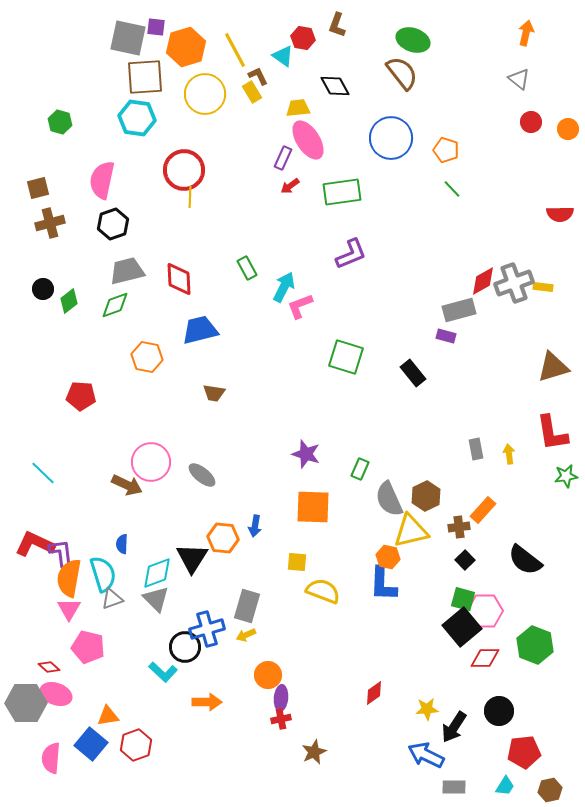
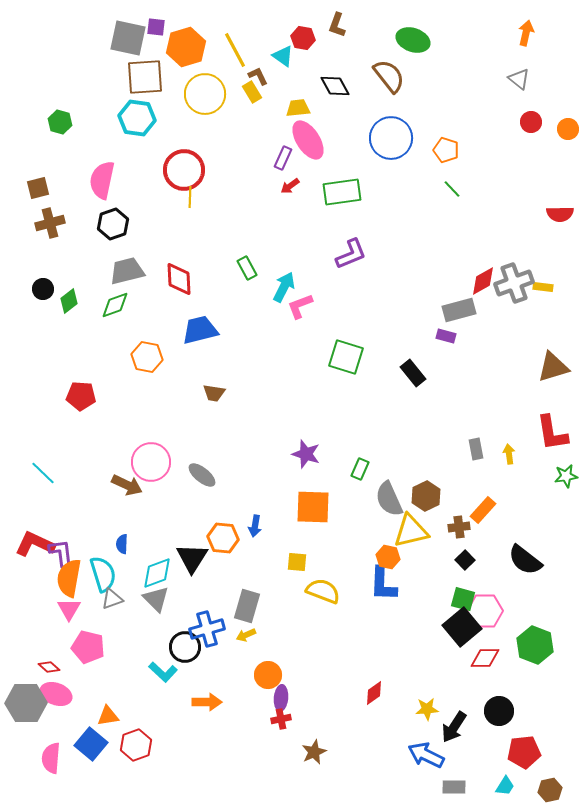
brown semicircle at (402, 73): moved 13 px left, 3 px down
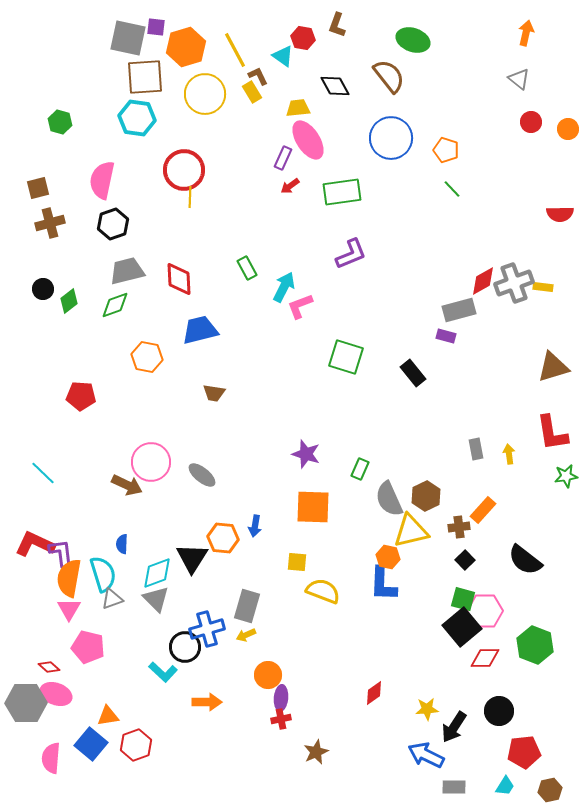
brown star at (314, 752): moved 2 px right
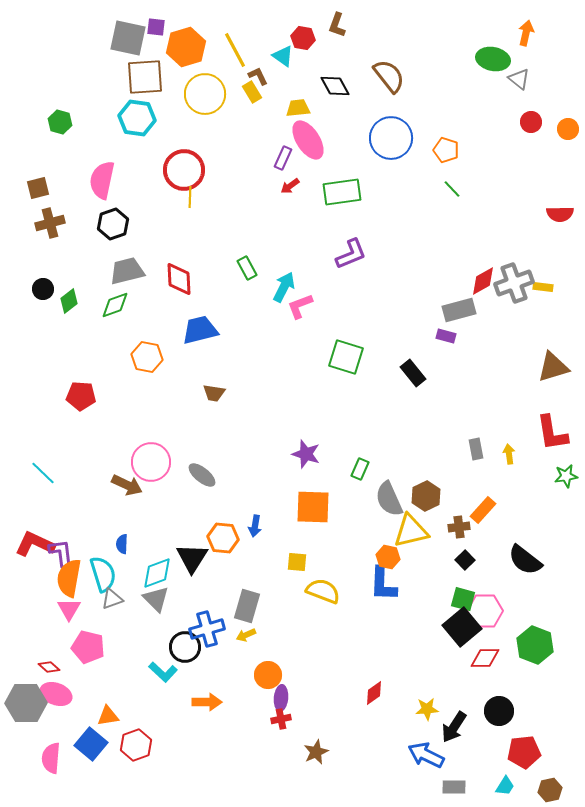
green ellipse at (413, 40): moved 80 px right, 19 px down; rotated 8 degrees counterclockwise
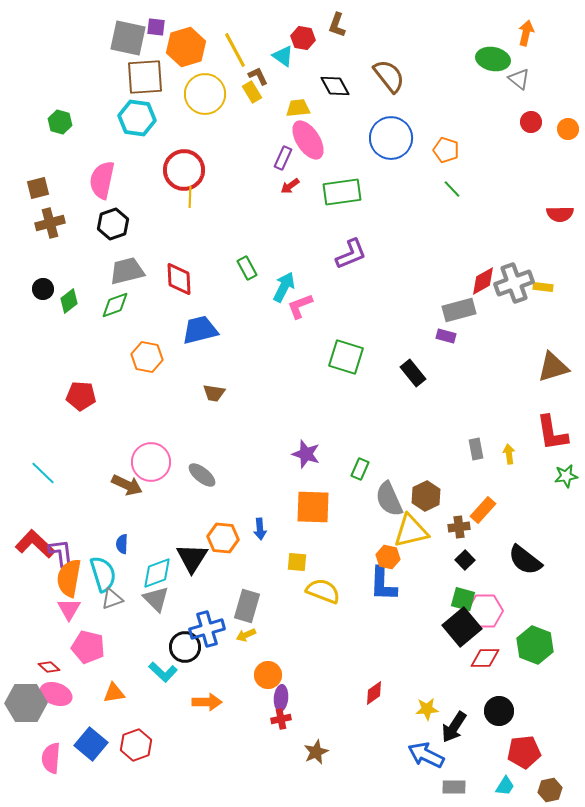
blue arrow at (255, 526): moved 5 px right, 3 px down; rotated 15 degrees counterclockwise
red L-shape at (35, 544): rotated 18 degrees clockwise
orange triangle at (108, 716): moved 6 px right, 23 px up
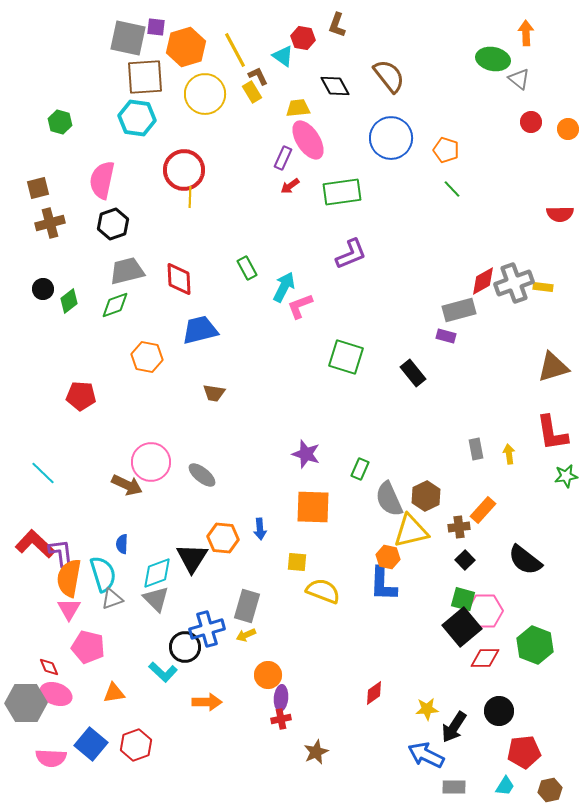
orange arrow at (526, 33): rotated 15 degrees counterclockwise
red diamond at (49, 667): rotated 25 degrees clockwise
pink semicircle at (51, 758): rotated 92 degrees counterclockwise
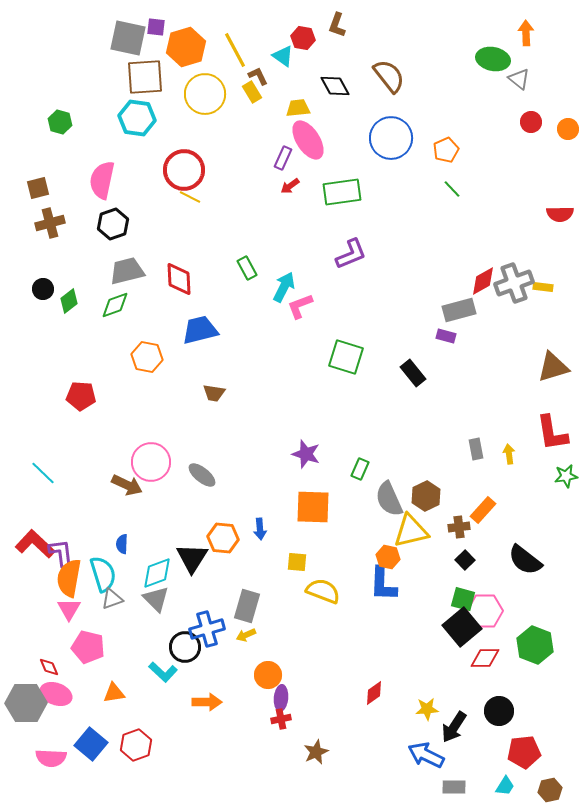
orange pentagon at (446, 150): rotated 30 degrees clockwise
yellow line at (190, 197): rotated 65 degrees counterclockwise
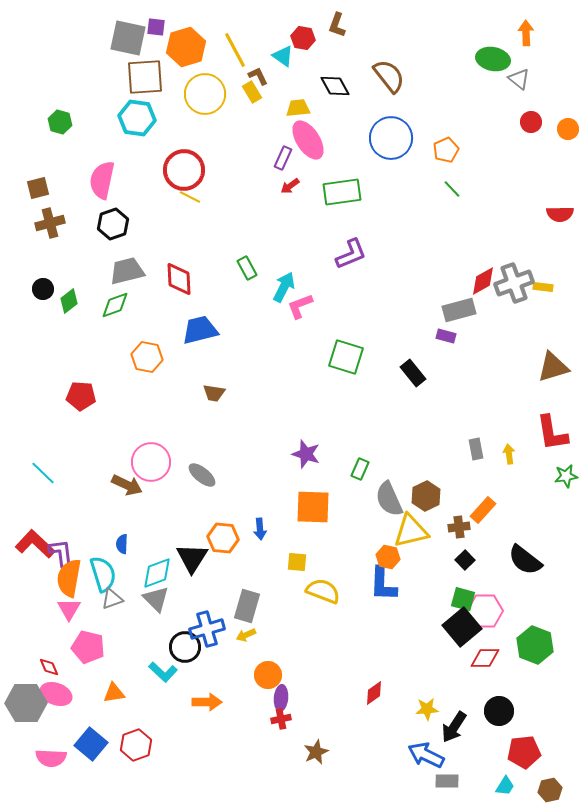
gray rectangle at (454, 787): moved 7 px left, 6 px up
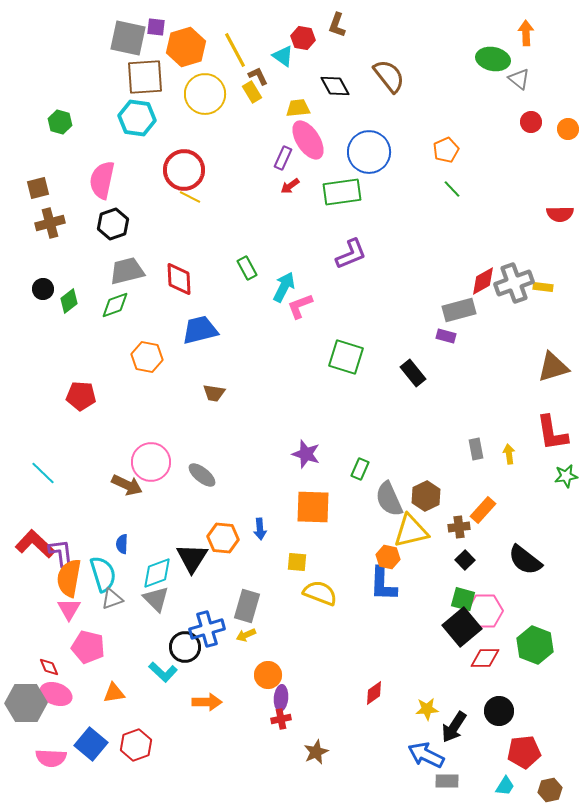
blue circle at (391, 138): moved 22 px left, 14 px down
yellow semicircle at (323, 591): moved 3 px left, 2 px down
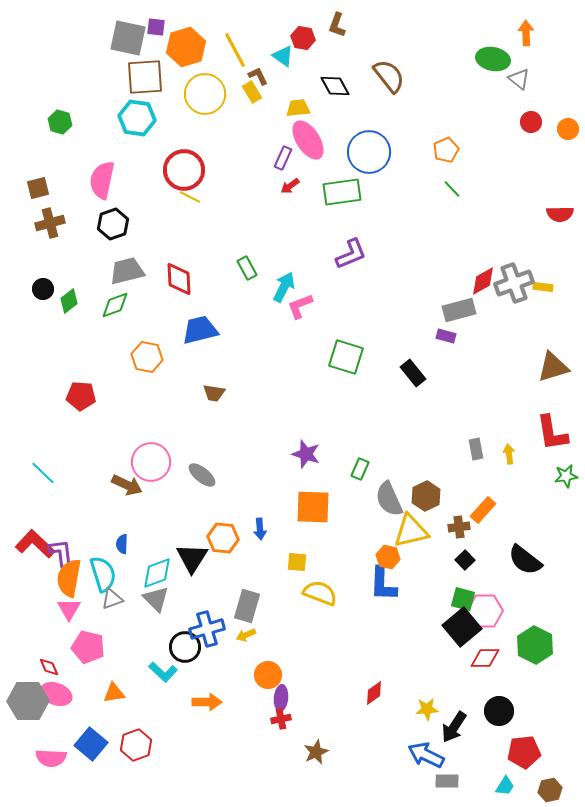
green hexagon at (535, 645): rotated 6 degrees clockwise
gray hexagon at (26, 703): moved 2 px right, 2 px up
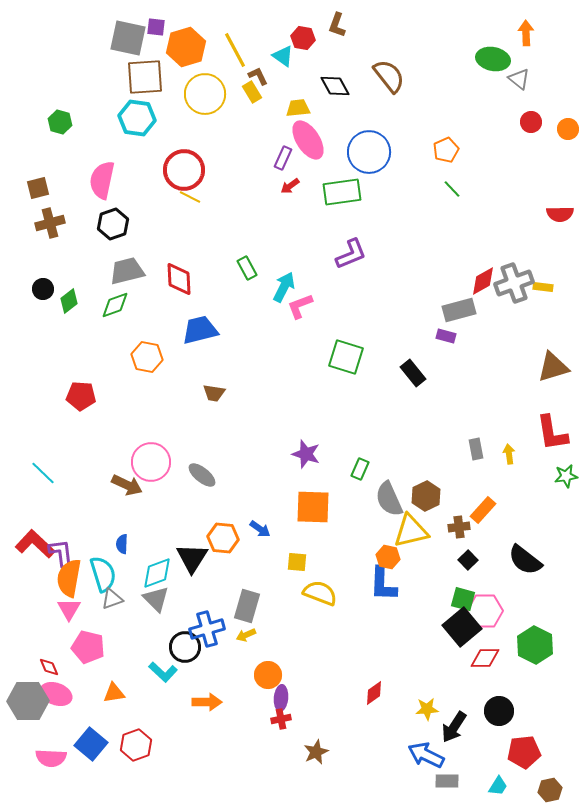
blue arrow at (260, 529): rotated 50 degrees counterclockwise
black square at (465, 560): moved 3 px right
cyan trapezoid at (505, 786): moved 7 px left
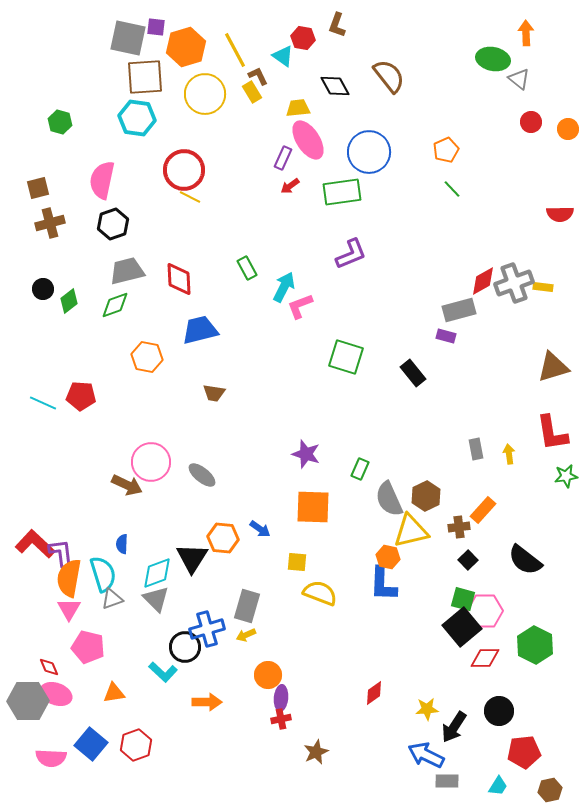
cyan line at (43, 473): moved 70 px up; rotated 20 degrees counterclockwise
